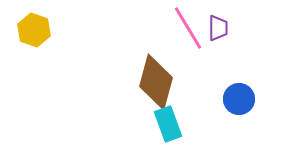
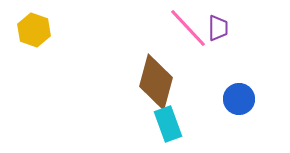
pink line: rotated 12 degrees counterclockwise
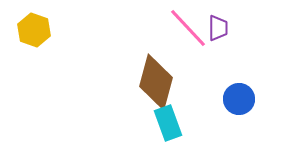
cyan rectangle: moved 1 px up
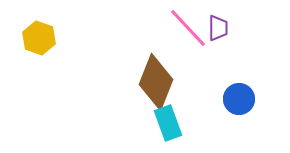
yellow hexagon: moved 5 px right, 8 px down
brown diamond: rotated 6 degrees clockwise
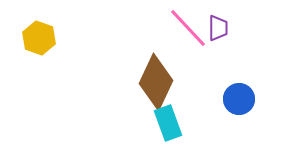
brown diamond: rotated 4 degrees clockwise
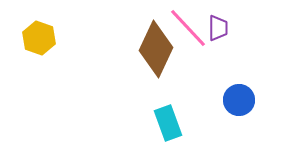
brown diamond: moved 33 px up
blue circle: moved 1 px down
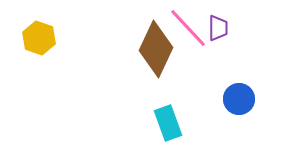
blue circle: moved 1 px up
